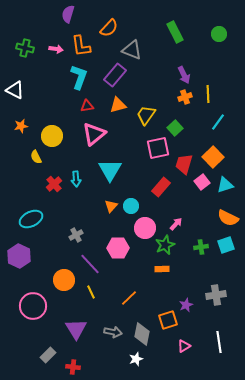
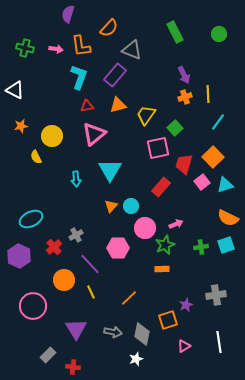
red cross at (54, 184): moved 63 px down
pink arrow at (176, 224): rotated 24 degrees clockwise
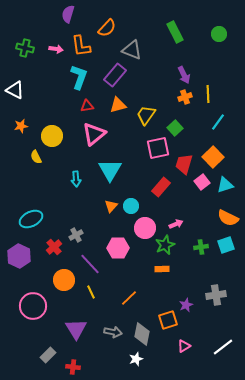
orange semicircle at (109, 28): moved 2 px left
white line at (219, 342): moved 4 px right, 5 px down; rotated 60 degrees clockwise
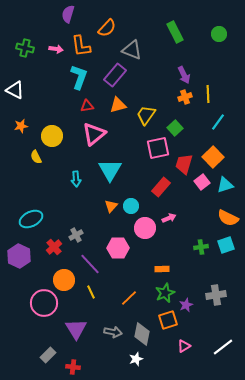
pink arrow at (176, 224): moved 7 px left, 6 px up
green star at (165, 245): moved 48 px down
pink circle at (33, 306): moved 11 px right, 3 px up
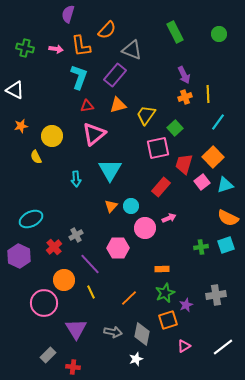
orange semicircle at (107, 28): moved 2 px down
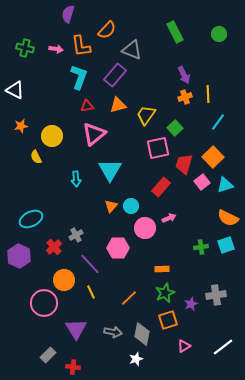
purple star at (186, 305): moved 5 px right, 1 px up
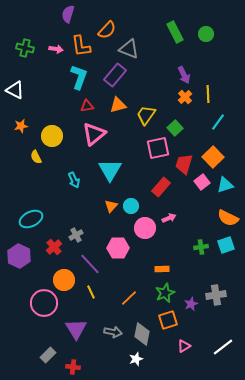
green circle at (219, 34): moved 13 px left
gray triangle at (132, 50): moved 3 px left, 1 px up
orange cross at (185, 97): rotated 24 degrees counterclockwise
cyan arrow at (76, 179): moved 2 px left, 1 px down; rotated 21 degrees counterclockwise
